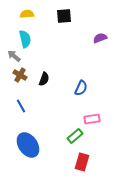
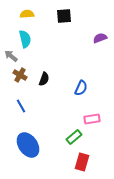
gray arrow: moved 3 px left
green rectangle: moved 1 px left, 1 px down
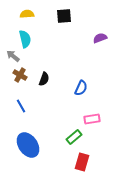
gray arrow: moved 2 px right
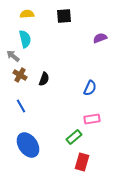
blue semicircle: moved 9 px right
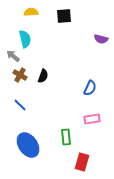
yellow semicircle: moved 4 px right, 2 px up
purple semicircle: moved 1 px right, 1 px down; rotated 144 degrees counterclockwise
black semicircle: moved 1 px left, 3 px up
blue line: moved 1 px left, 1 px up; rotated 16 degrees counterclockwise
green rectangle: moved 8 px left; rotated 56 degrees counterclockwise
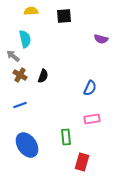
yellow semicircle: moved 1 px up
blue line: rotated 64 degrees counterclockwise
blue ellipse: moved 1 px left
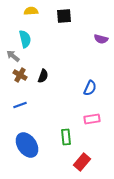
red rectangle: rotated 24 degrees clockwise
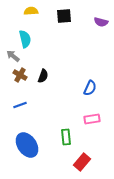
purple semicircle: moved 17 px up
